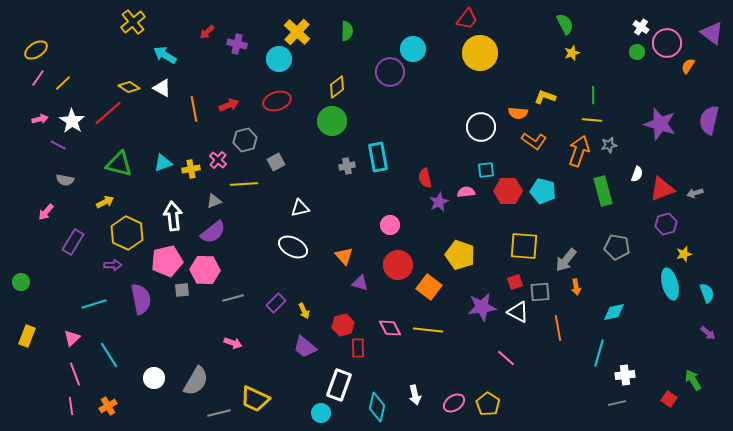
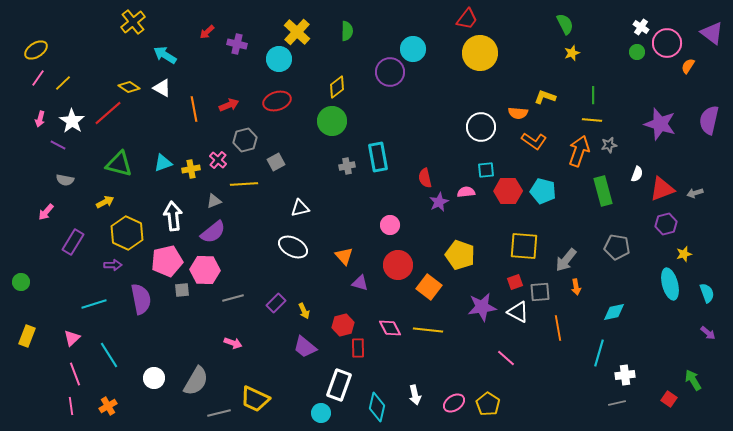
pink arrow at (40, 119): rotated 119 degrees clockwise
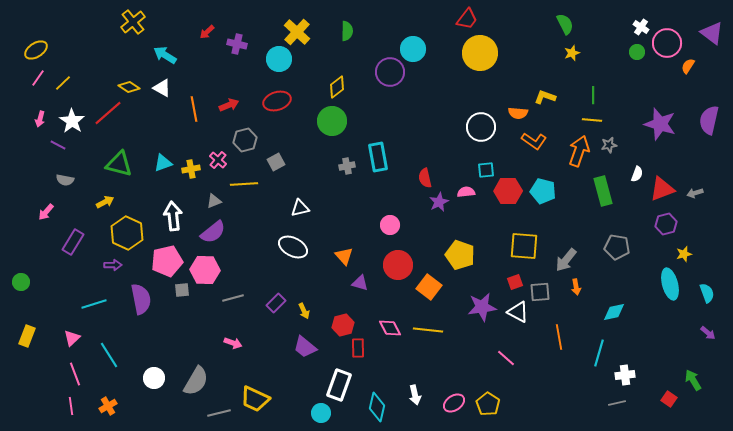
orange line at (558, 328): moved 1 px right, 9 px down
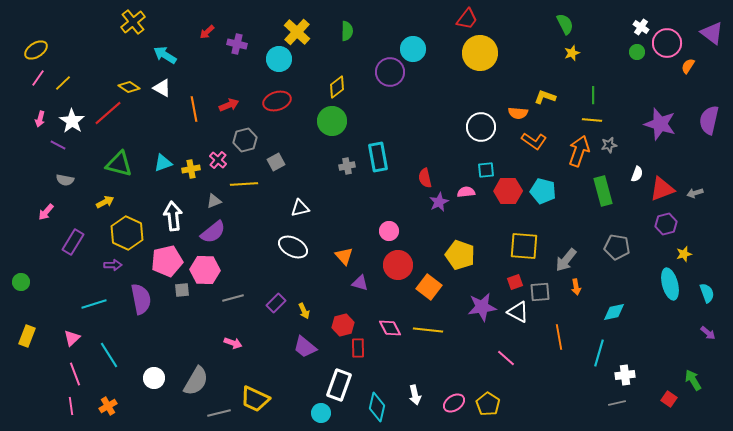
pink circle at (390, 225): moved 1 px left, 6 px down
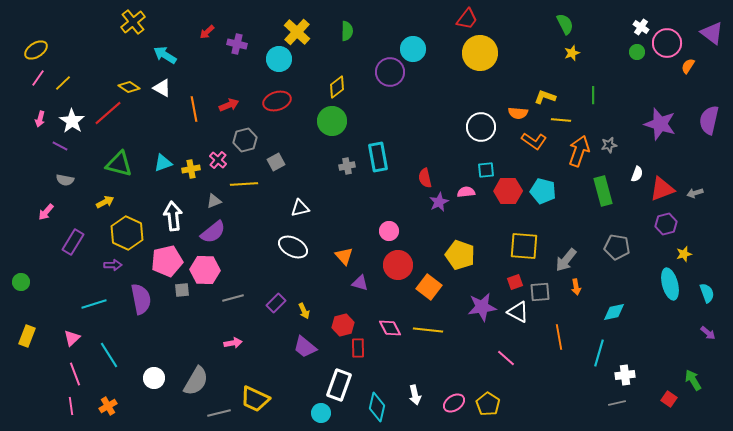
yellow line at (592, 120): moved 31 px left
purple line at (58, 145): moved 2 px right, 1 px down
pink arrow at (233, 343): rotated 30 degrees counterclockwise
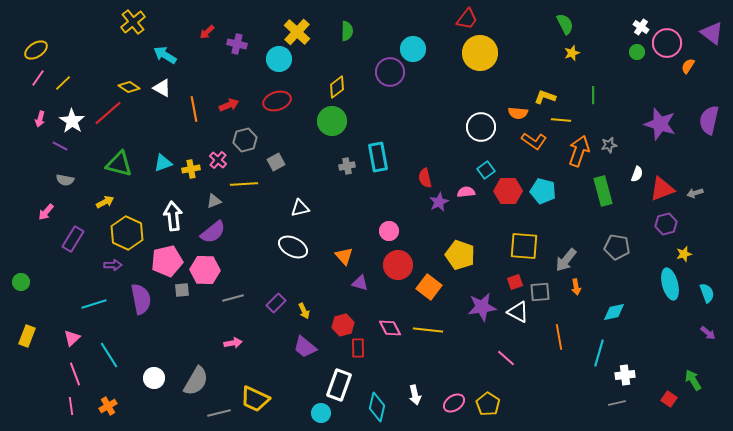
cyan square at (486, 170): rotated 30 degrees counterclockwise
purple rectangle at (73, 242): moved 3 px up
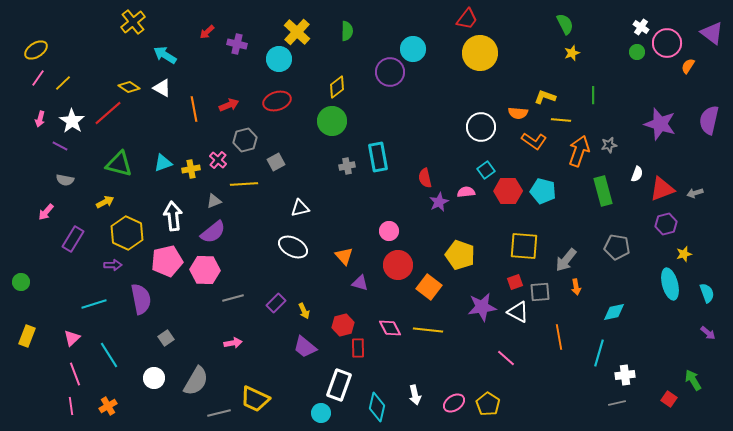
gray square at (182, 290): moved 16 px left, 48 px down; rotated 28 degrees counterclockwise
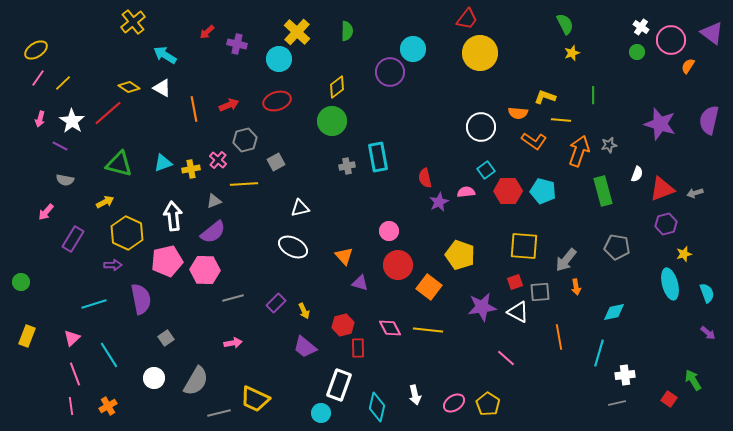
pink circle at (667, 43): moved 4 px right, 3 px up
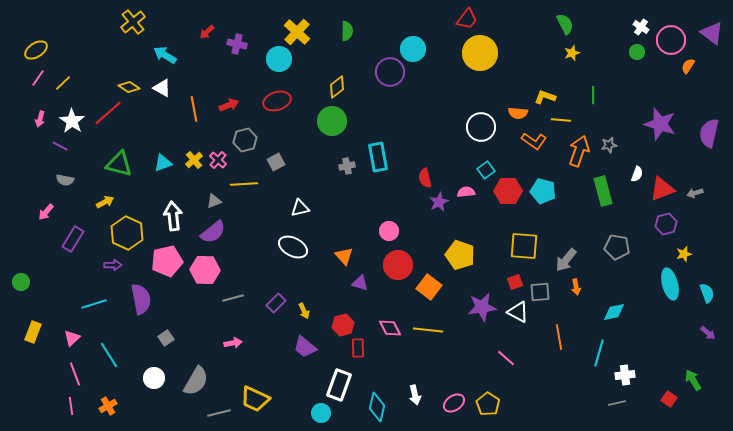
purple semicircle at (709, 120): moved 13 px down
yellow cross at (191, 169): moved 3 px right, 9 px up; rotated 30 degrees counterclockwise
yellow rectangle at (27, 336): moved 6 px right, 4 px up
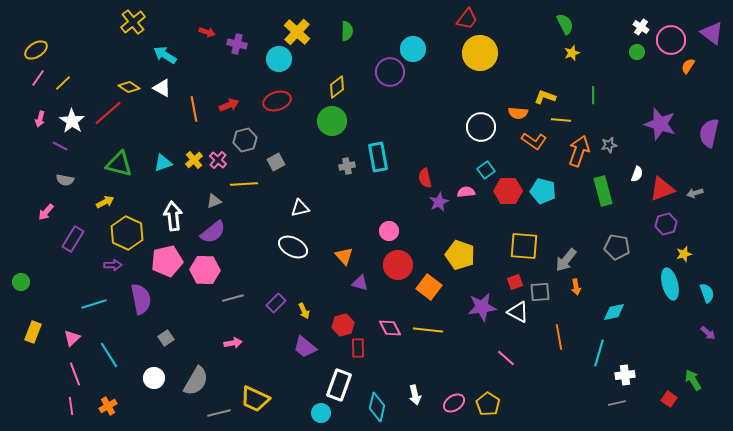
red arrow at (207, 32): rotated 119 degrees counterclockwise
